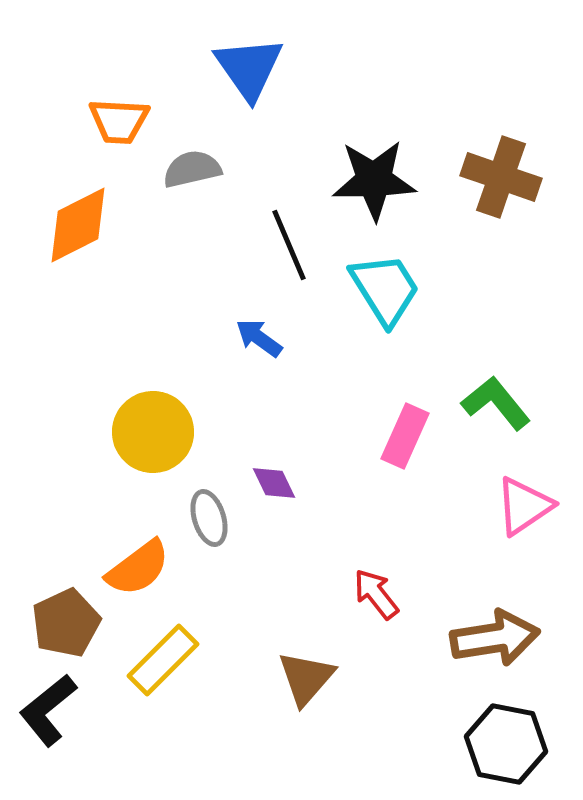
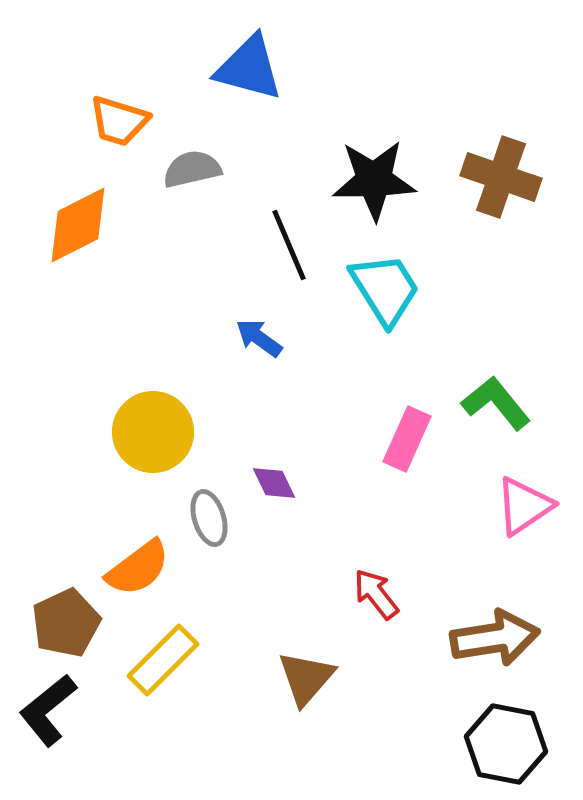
blue triangle: rotated 40 degrees counterclockwise
orange trapezoid: rotated 14 degrees clockwise
pink rectangle: moved 2 px right, 3 px down
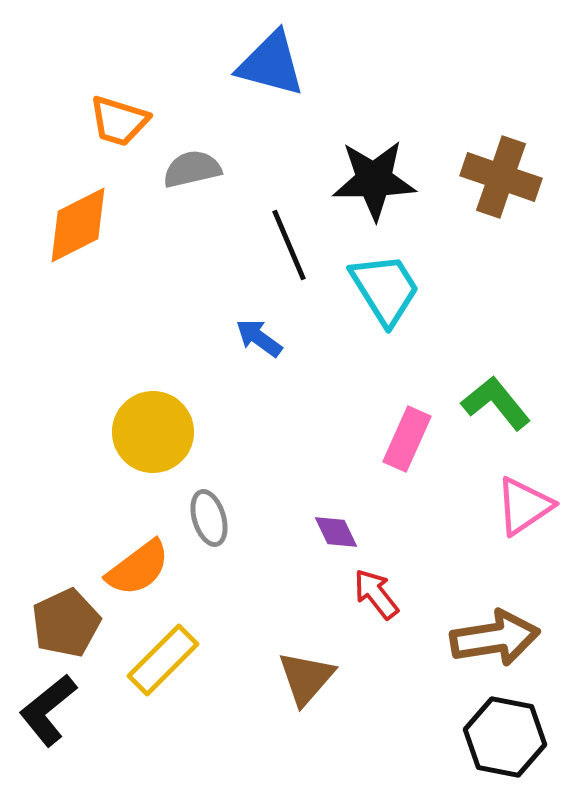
blue triangle: moved 22 px right, 4 px up
purple diamond: moved 62 px right, 49 px down
black hexagon: moved 1 px left, 7 px up
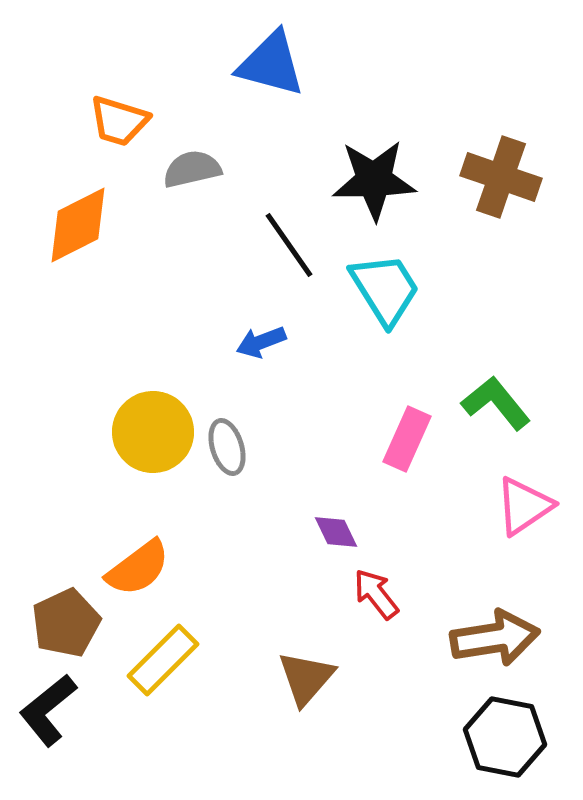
black line: rotated 12 degrees counterclockwise
blue arrow: moved 2 px right, 4 px down; rotated 57 degrees counterclockwise
gray ellipse: moved 18 px right, 71 px up
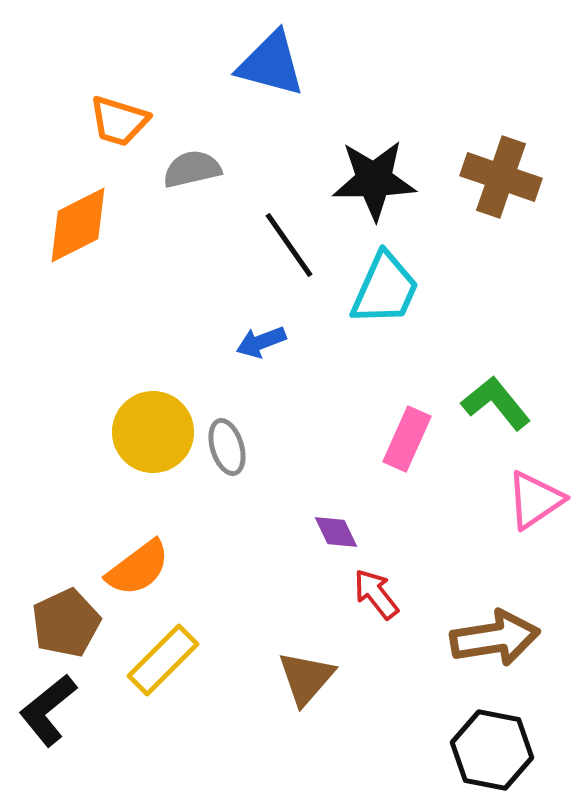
cyan trapezoid: rotated 56 degrees clockwise
pink triangle: moved 11 px right, 6 px up
black hexagon: moved 13 px left, 13 px down
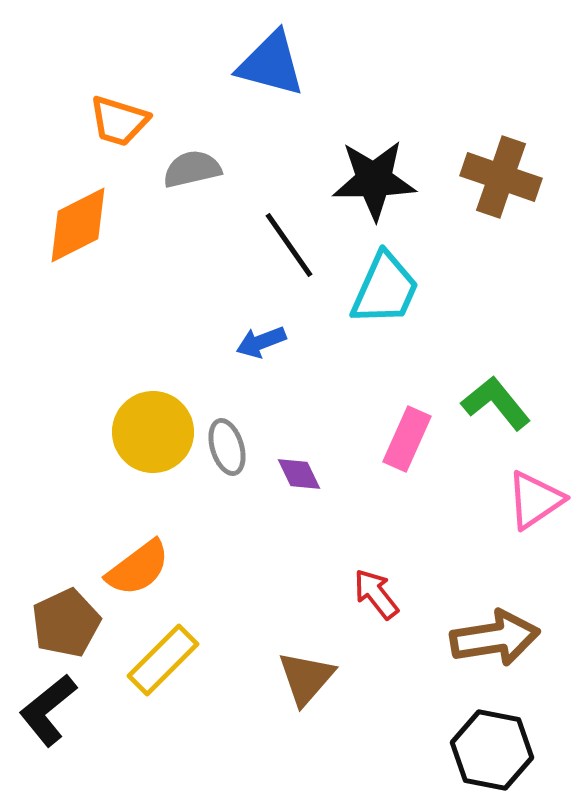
purple diamond: moved 37 px left, 58 px up
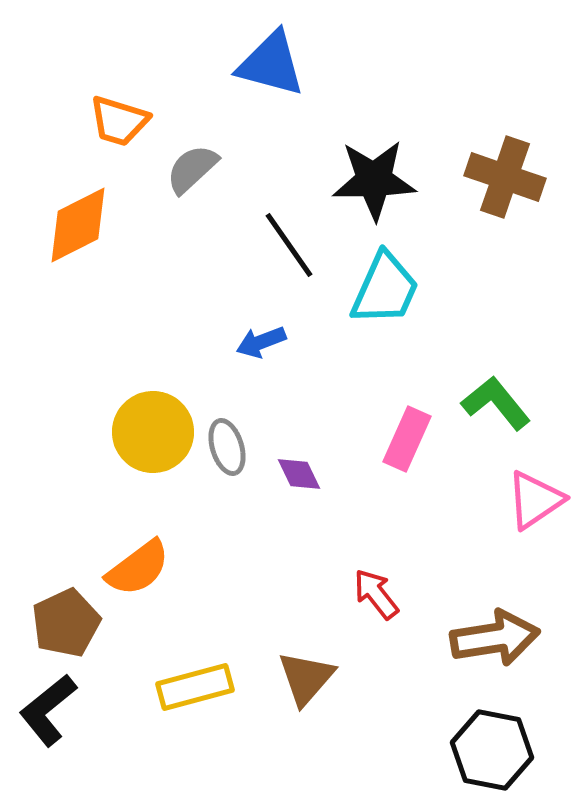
gray semicircle: rotated 30 degrees counterclockwise
brown cross: moved 4 px right
yellow rectangle: moved 32 px right, 27 px down; rotated 30 degrees clockwise
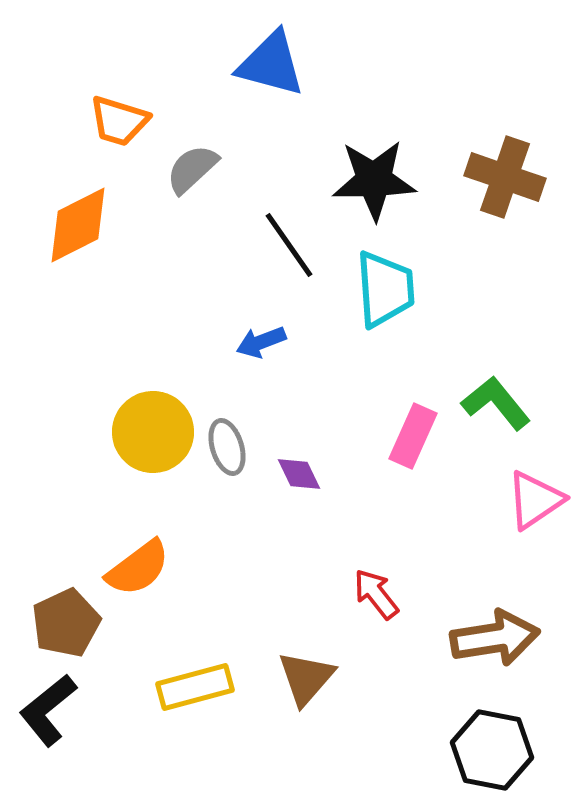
cyan trapezoid: rotated 28 degrees counterclockwise
pink rectangle: moved 6 px right, 3 px up
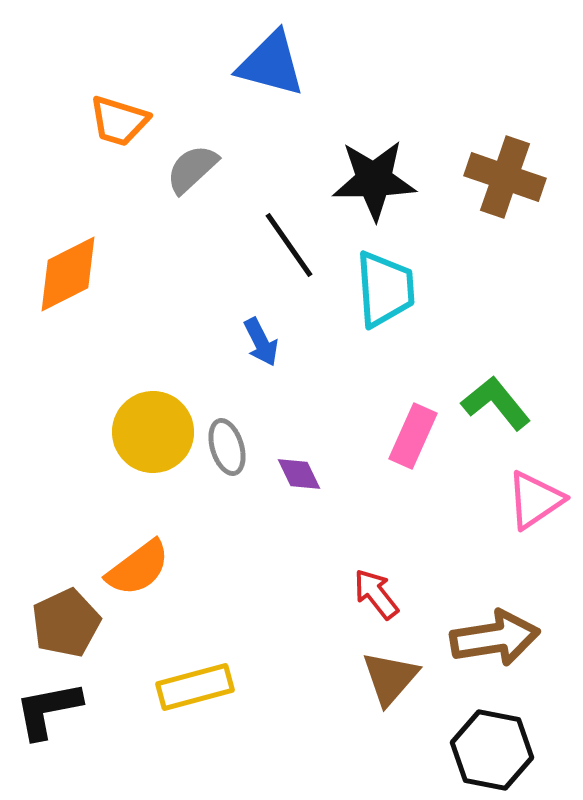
orange diamond: moved 10 px left, 49 px down
blue arrow: rotated 96 degrees counterclockwise
brown triangle: moved 84 px right
black L-shape: rotated 28 degrees clockwise
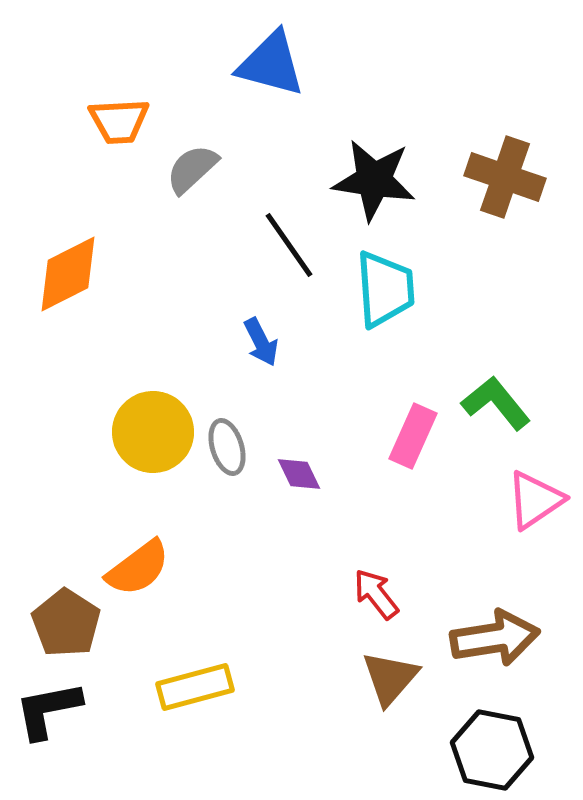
orange trapezoid: rotated 20 degrees counterclockwise
black star: rotated 10 degrees clockwise
brown pentagon: rotated 14 degrees counterclockwise
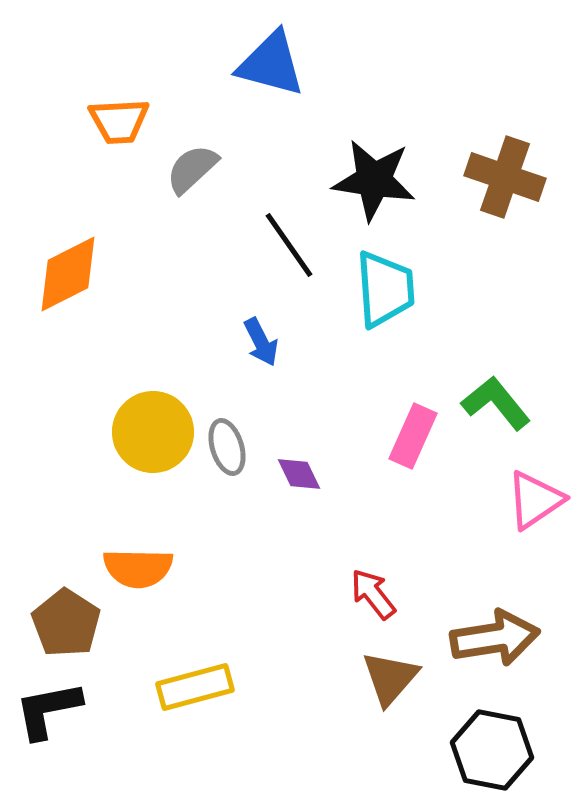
orange semicircle: rotated 38 degrees clockwise
red arrow: moved 3 px left
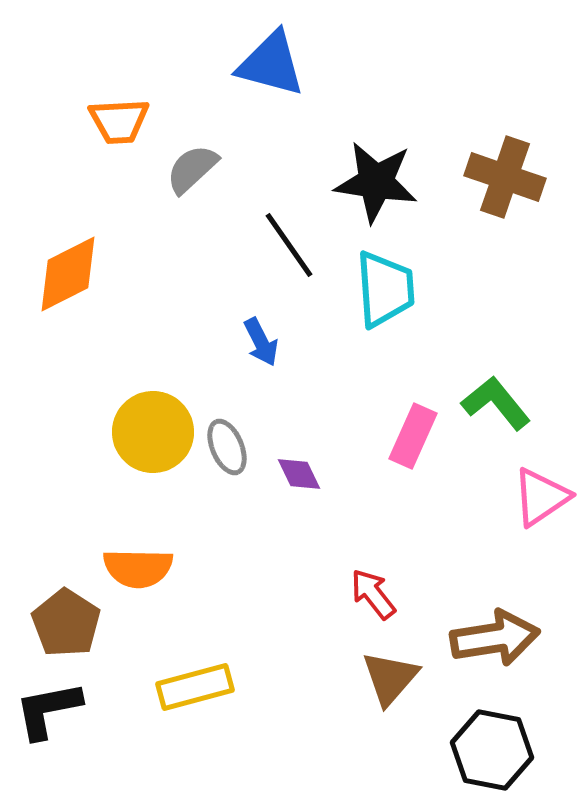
black star: moved 2 px right, 2 px down
gray ellipse: rotated 6 degrees counterclockwise
pink triangle: moved 6 px right, 3 px up
